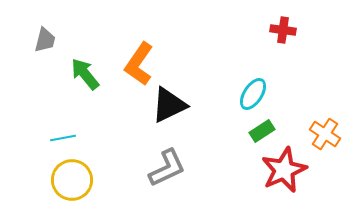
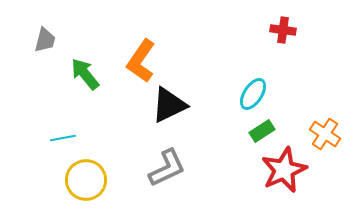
orange L-shape: moved 2 px right, 3 px up
yellow circle: moved 14 px right
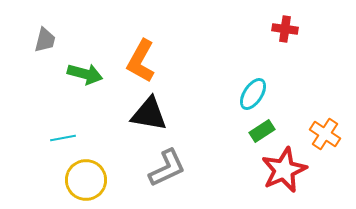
red cross: moved 2 px right, 1 px up
orange L-shape: rotated 6 degrees counterclockwise
green arrow: rotated 144 degrees clockwise
black triangle: moved 20 px left, 9 px down; rotated 36 degrees clockwise
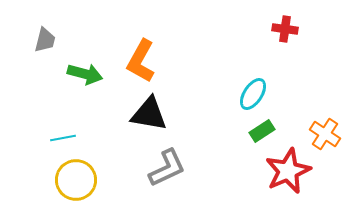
red star: moved 4 px right, 1 px down
yellow circle: moved 10 px left
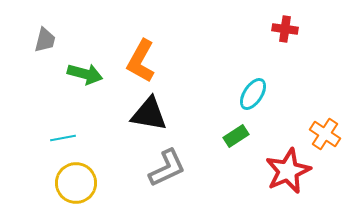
green rectangle: moved 26 px left, 5 px down
yellow circle: moved 3 px down
